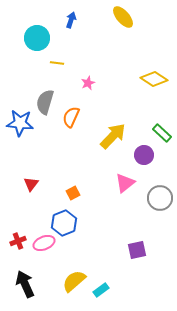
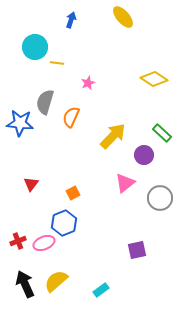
cyan circle: moved 2 px left, 9 px down
yellow semicircle: moved 18 px left
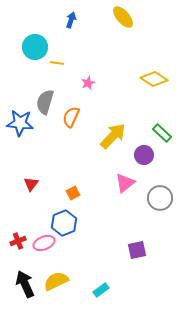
yellow semicircle: rotated 15 degrees clockwise
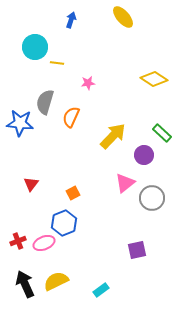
pink star: rotated 16 degrees clockwise
gray circle: moved 8 px left
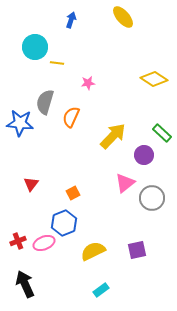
yellow semicircle: moved 37 px right, 30 px up
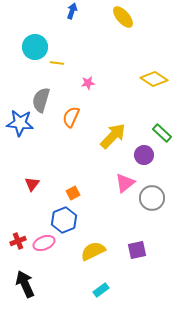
blue arrow: moved 1 px right, 9 px up
gray semicircle: moved 4 px left, 2 px up
red triangle: moved 1 px right
blue hexagon: moved 3 px up
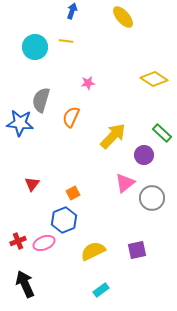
yellow line: moved 9 px right, 22 px up
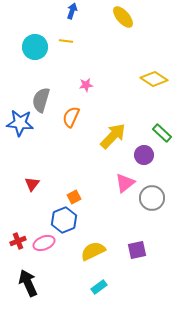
pink star: moved 2 px left, 2 px down
orange square: moved 1 px right, 4 px down
black arrow: moved 3 px right, 1 px up
cyan rectangle: moved 2 px left, 3 px up
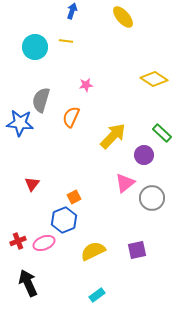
cyan rectangle: moved 2 px left, 8 px down
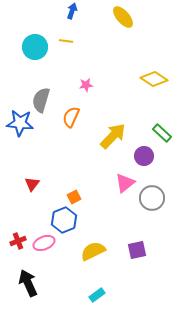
purple circle: moved 1 px down
